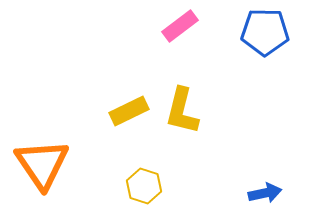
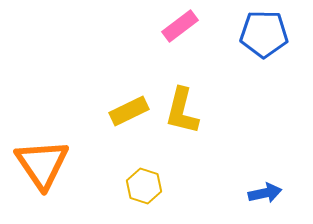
blue pentagon: moved 1 px left, 2 px down
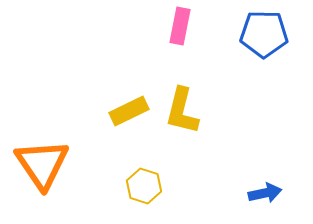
pink rectangle: rotated 42 degrees counterclockwise
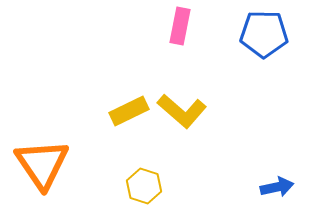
yellow L-shape: rotated 63 degrees counterclockwise
blue arrow: moved 12 px right, 6 px up
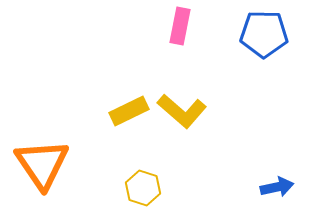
yellow hexagon: moved 1 px left, 2 px down
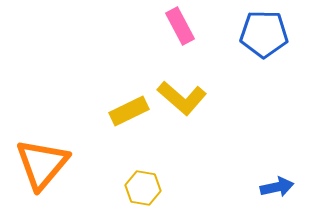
pink rectangle: rotated 39 degrees counterclockwise
yellow L-shape: moved 13 px up
orange triangle: rotated 14 degrees clockwise
yellow hexagon: rotated 8 degrees counterclockwise
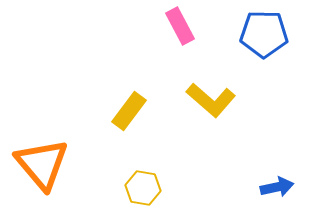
yellow L-shape: moved 29 px right, 2 px down
yellow rectangle: rotated 27 degrees counterclockwise
orange triangle: rotated 20 degrees counterclockwise
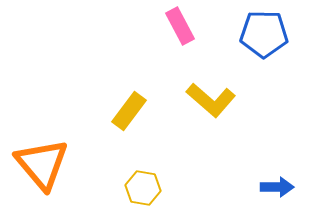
blue arrow: rotated 12 degrees clockwise
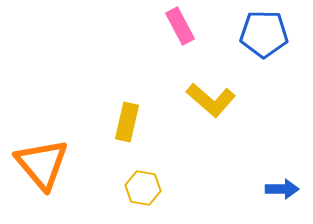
yellow rectangle: moved 2 px left, 11 px down; rotated 24 degrees counterclockwise
blue arrow: moved 5 px right, 2 px down
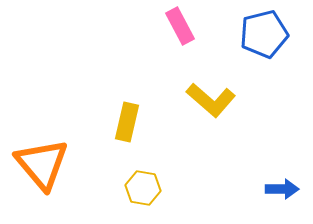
blue pentagon: rotated 15 degrees counterclockwise
